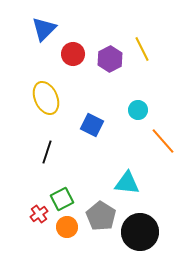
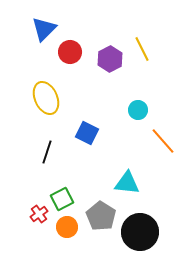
red circle: moved 3 px left, 2 px up
blue square: moved 5 px left, 8 px down
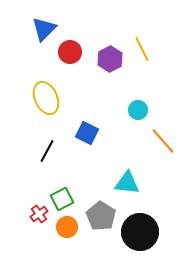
black line: moved 1 px up; rotated 10 degrees clockwise
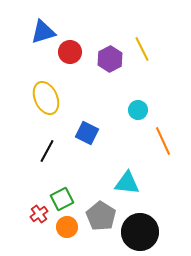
blue triangle: moved 1 px left, 3 px down; rotated 28 degrees clockwise
orange line: rotated 16 degrees clockwise
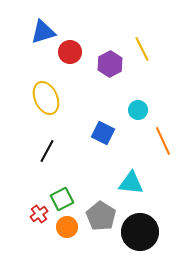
purple hexagon: moved 5 px down
blue square: moved 16 px right
cyan triangle: moved 4 px right
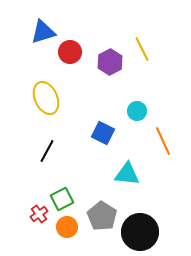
purple hexagon: moved 2 px up
cyan circle: moved 1 px left, 1 px down
cyan triangle: moved 4 px left, 9 px up
gray pentagon: moved 1 px right
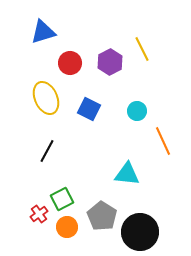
red circle: moved 11 px down
blue square: moved 14 px left, 24 px up
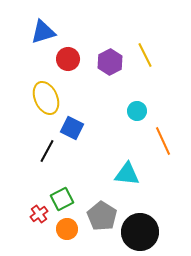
yellow line: moved 3 px right, 6 px down
red circle: moved 2 px left, 4 px up
blue square: moved 17 px left, 19 px down
orange circle: moved 2 px down
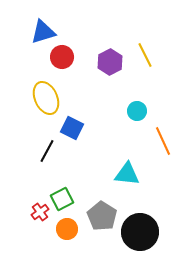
red circle: moved 6 px left, 2 px up
red cross: moved 1 px right, 2 px up
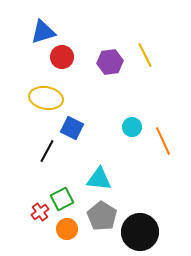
purple hexagon: rotated 20 degrees clockwise
yellow ellipse: rotated 56 degrees counterclockwise
cyan circle: moved 5 px left, 16 px down
cyan triangle: moved 28 px left, 5 px down
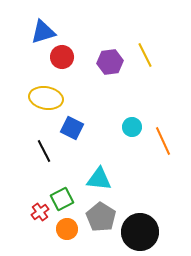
black line: moved 3 px left; rotated 55 degrees counterclockwise
gray pentagon: moved 1 px left, 1 px down
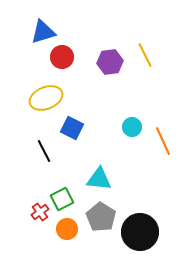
yellow ellipse: rotated 32 degrees counterclockwise
